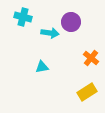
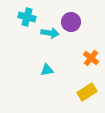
cyan cross: moved 4 px right
cyan triangle: moved 5 px right, 3 px down
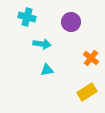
cyan arrow: moved 8 px left, 11 px down
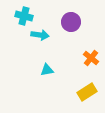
cyan cross: moved 3 px left, 1 px up
cyan arrow: moved 2 px left, 9 px up
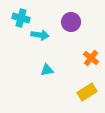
cyan cross: moved 3 px left, 2 px down
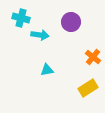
orange cross: moved 2 px right, 1 px up
yellow rectangle: moved 1 px right, 4 px up
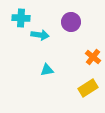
cyan cross: rotated 12 degrees counterclockwise
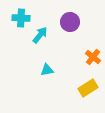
purple circle: moved 1 px left
cyan arrow: rotated 60 degrees counterclockwise
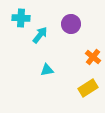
purple circle: moved 1 px right, 2 px down
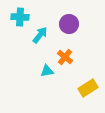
cyan cross: moved 1 px left, 1 px up
purple circle: moved 2 px left
orange cross: moved 28 px left
cyan triangle: moved 1 px down
